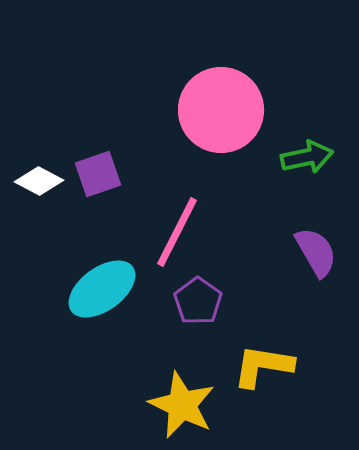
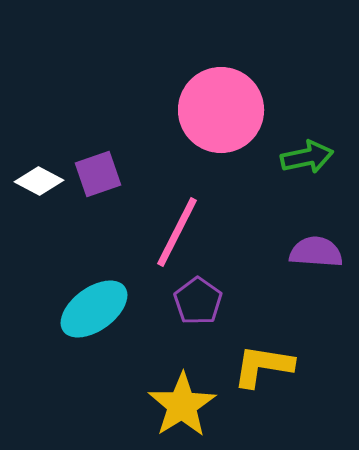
purple semicircle: rotated 56 degrees counterclockwise
cyan ellipse: moved 8 px left, 20 px down
yellow star: rotated 14 degrees clockwise
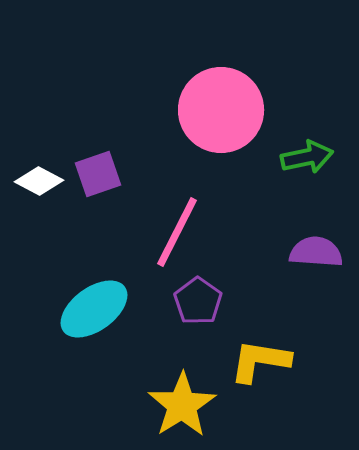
yellow L-shape: moved 3 px left, 5 px up
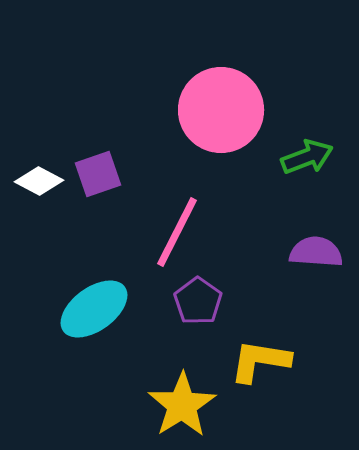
green arrow: rotated 9 degrees counterclockwise
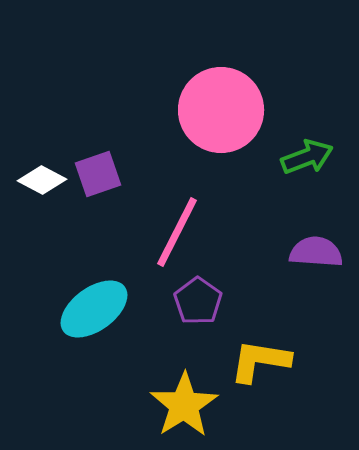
white diamond: moved 3 px right, 1 px up
yellow star: moved 2 px right
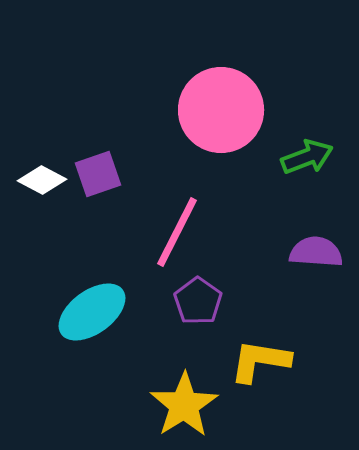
cyan ellipse: moved 2 px left, 3 px down
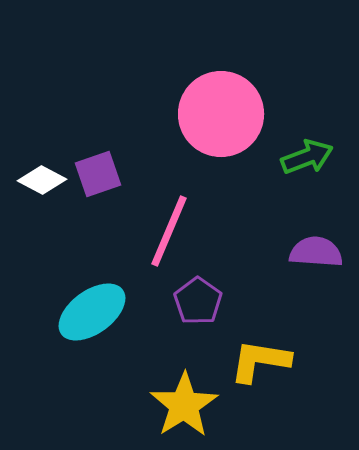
pink circle: moved 4 px down
pink line: moved 8 px left, 1 px up; rotated 4 degrees counterclockwise
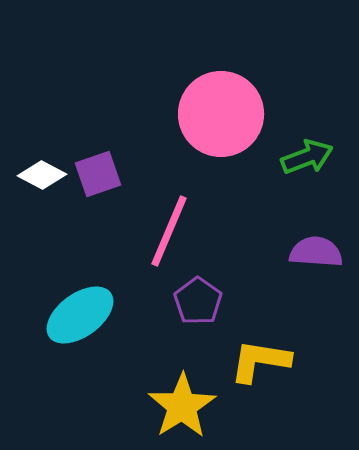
white diamond: moved 5 px up
cyan ellipse: moved 12 px left, 3 px down
yellow star: moved 2 px left, 1 px down
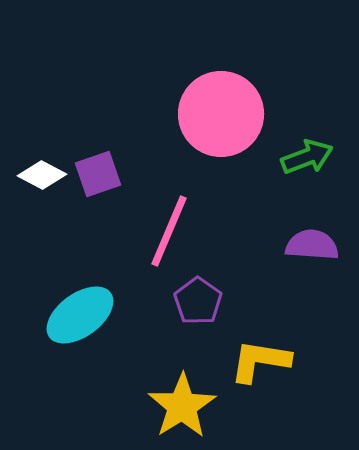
purple semicircle: moved 4 px left, 7 px up
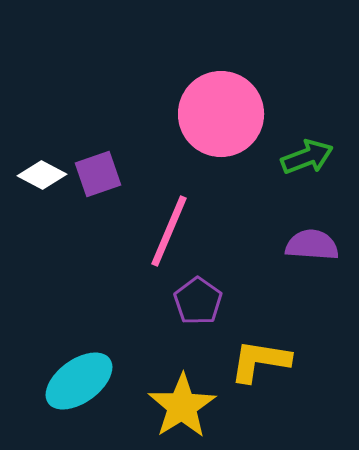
cyan ellipse: moved 1 px left, 66 px down
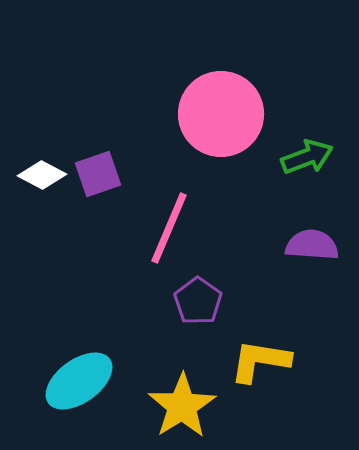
pink line: moved 3 px up
